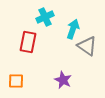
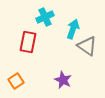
orange square: rotated 35 degrees counterclockwise
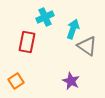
red rectangle: moved 1 px left
purple star: moved 8 px right, 1 px down
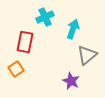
red rectangle: moved 2 px left
gray triangle: moved 9 px down; rotated 45 degrees clockwise
orange square: moved 12 px up
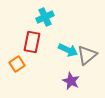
cyan arrow: moved 5 px left, 21 px down; rotated 96 degrees clockwise
red rectangle: moved 7 px right
orange square: moved 1 px right, 5 px up
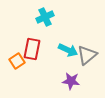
red rectangle: moved 7 px down
orange square: moved 3 px up
purple star: rotated 18 degrees counterclockwise
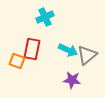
orange square: rotated 35 degrees counterclockwise
purple star: moved 1 px right, 1 px up
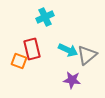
red rectangle: rotated 25 degrees counterclockwise
orange square: moved 2 px right
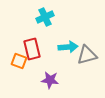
cyan arrow: moved 3 px up; rotated 30 degrees counterclockwise
gray triangle: rotated 25 degrees clockwise
purple star: moved 22 px left
